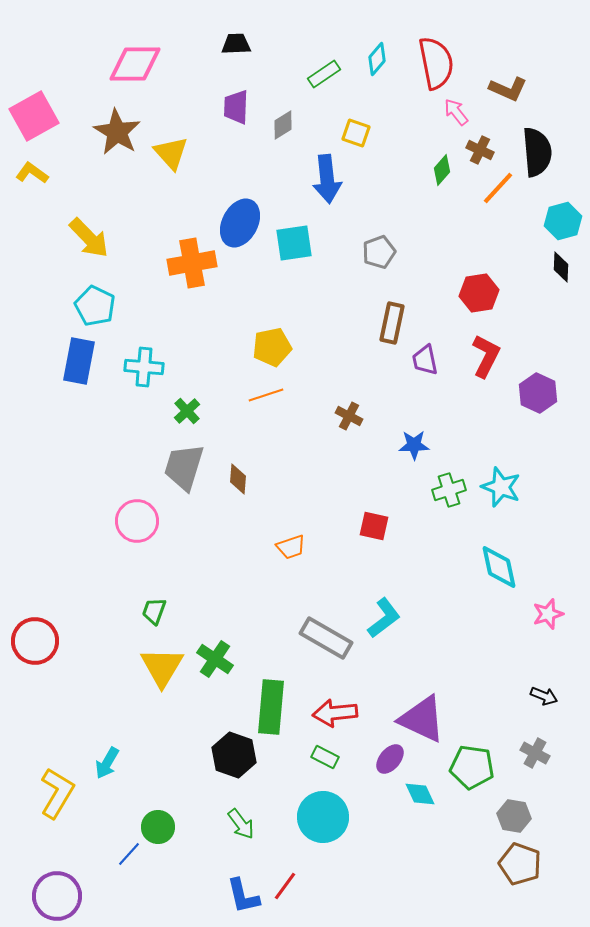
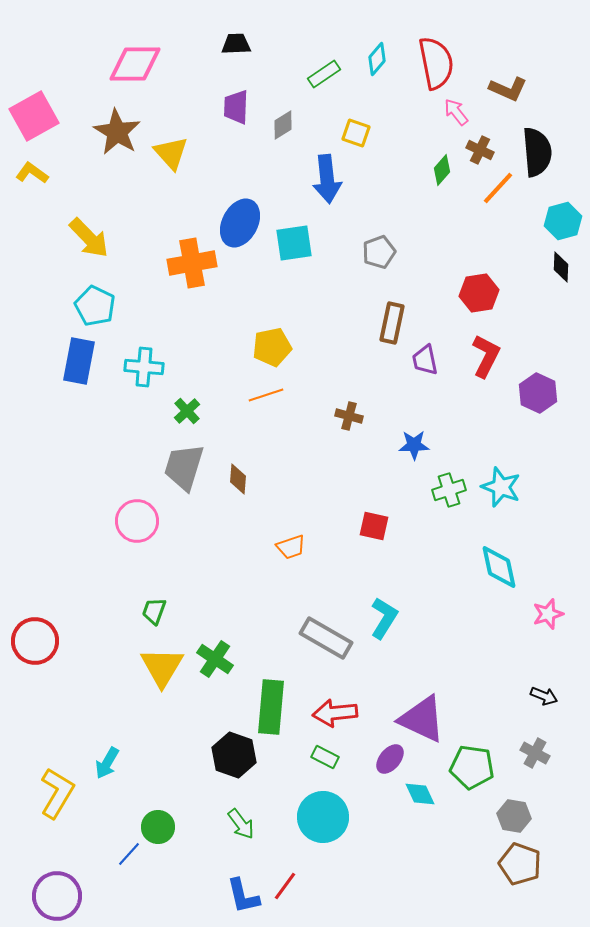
brown cross at (349, 416): rotated 12 degrees counterclockwise
cyan L-shape at (384, 618): rotated 21 degrees counterclockwise
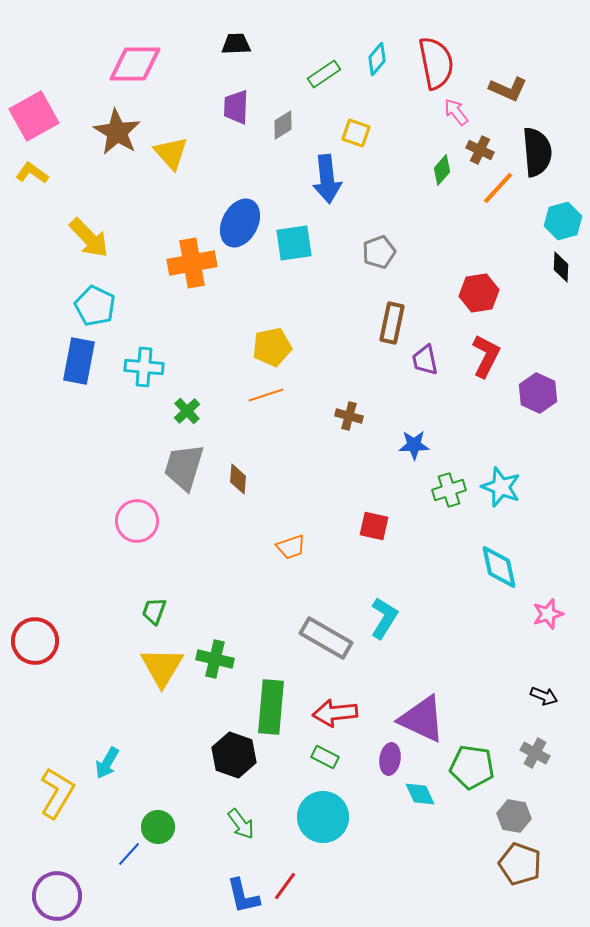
green cross at (215, 659): rotated 21 degrees counterclockwise
purple ellipse at (390, 759): rotated 32 degrees counterclockwise
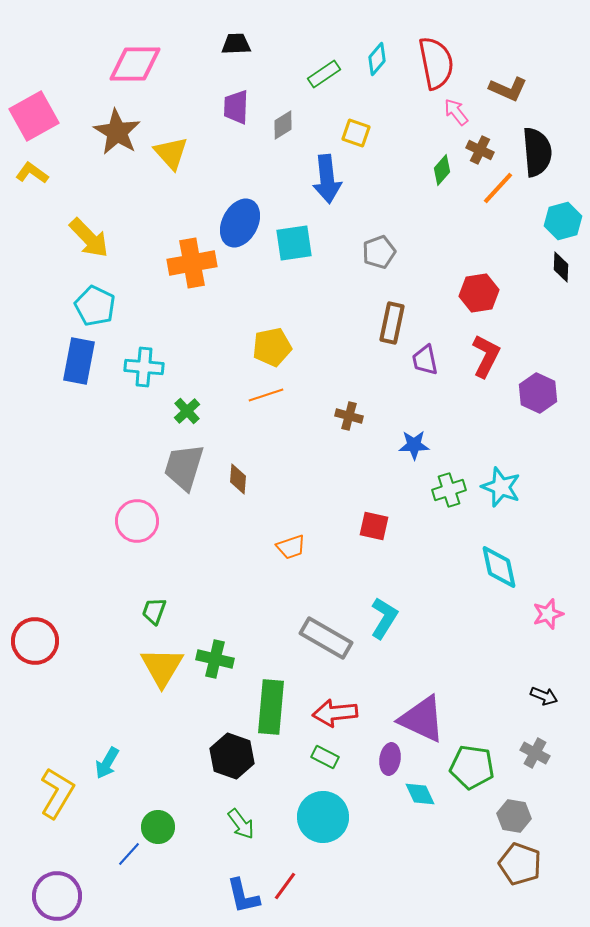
black hexagon at (234, 755): moved 2 px left, 1 px down
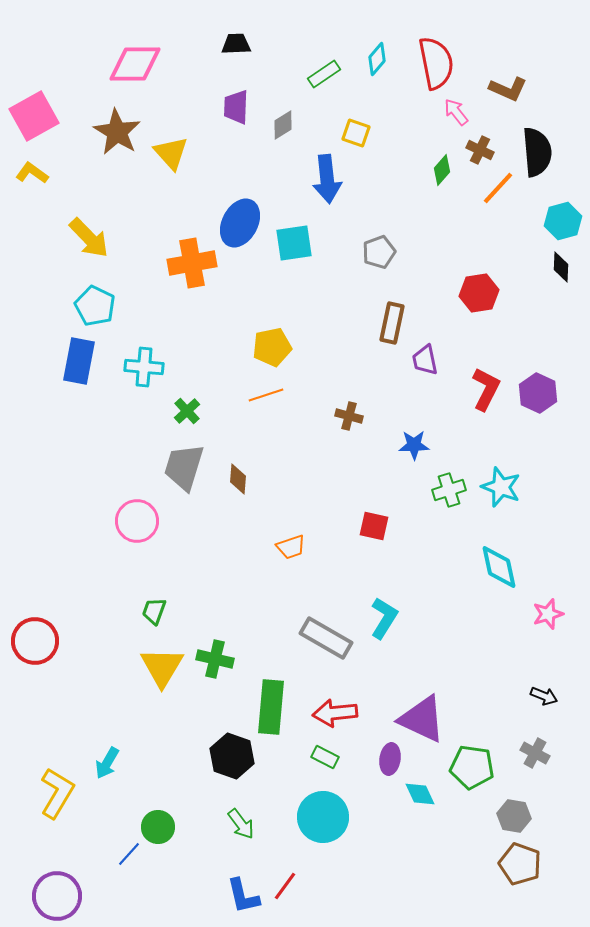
red L-shape at (486, 356): moved 33 px down
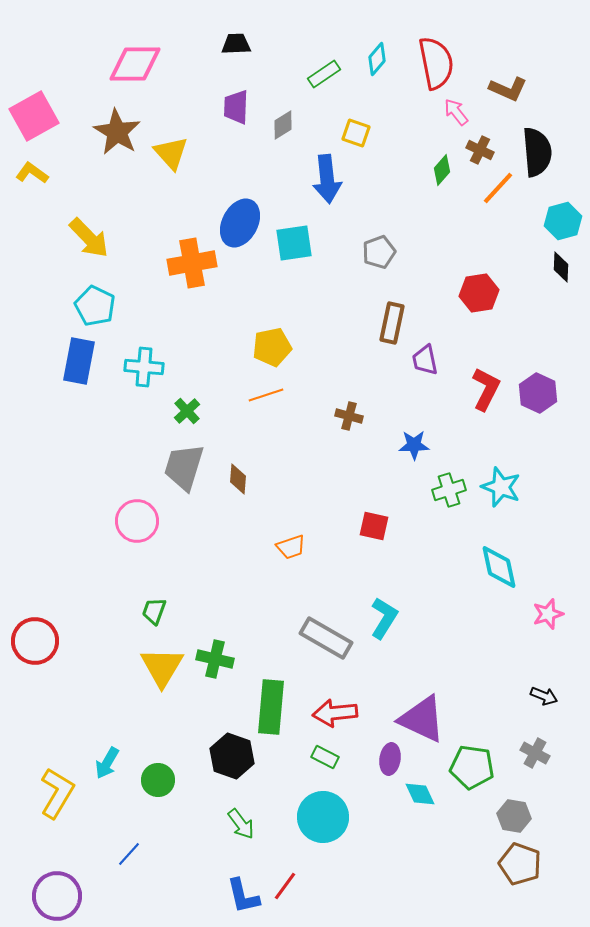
green circle at (158, 827): moved 47 px up
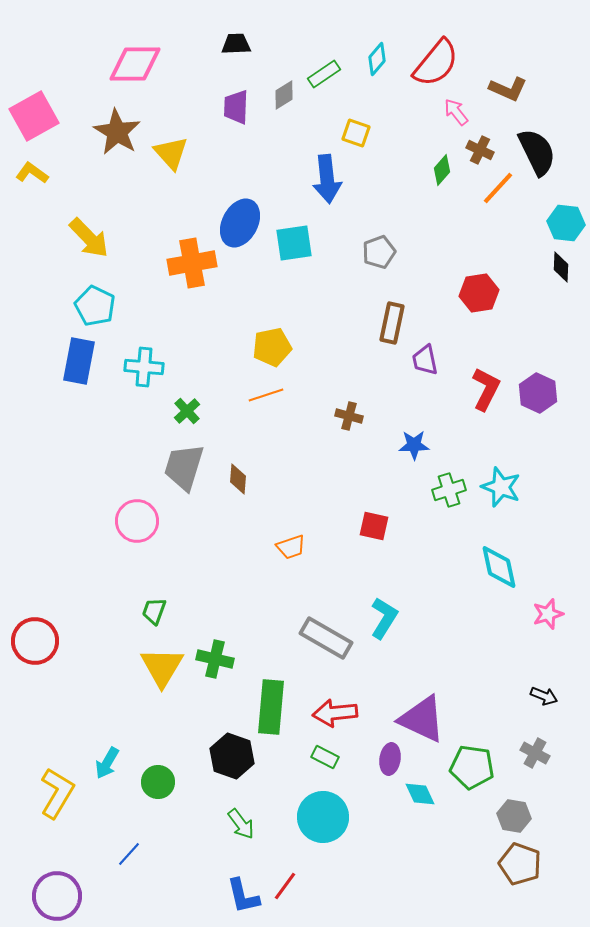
red semicircle at (436, 63): rotated 50 degrees clockwise
gray diamond at (283, 125): moved 1 px right, 30 px up
black semicircle at (537, 152): rotated 21 degrees counterclockwise
cyan hexagon at (563, 221): moved 3 px right, 2 px down; rotated 21 degrees clockwise
green circle at (158, 780): moved 2 px down
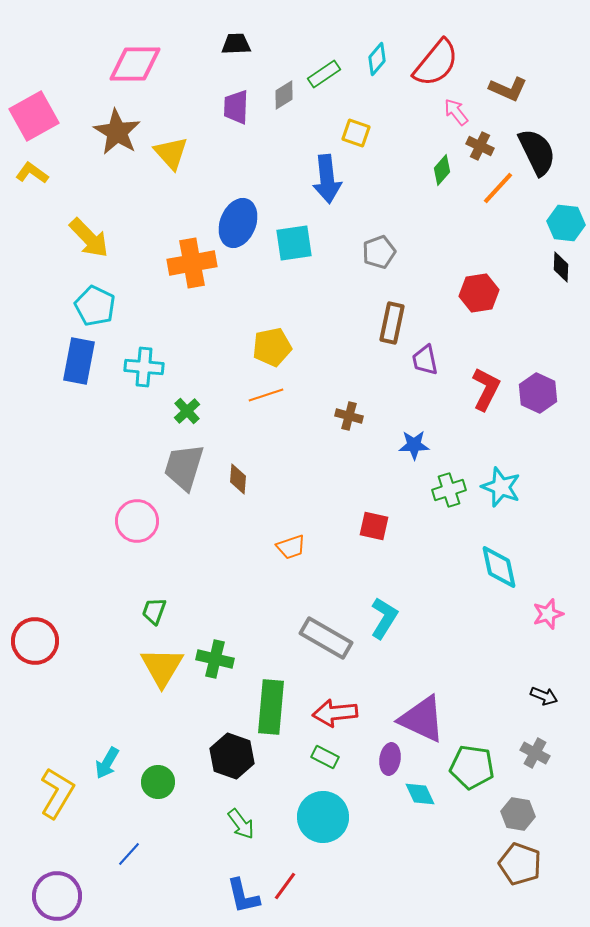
brown cross at (480, 150): moved 4 px up
blue ellipse at (240, 223): moved 2 px left; rotated 6 degrees counterclockwise
gray hexagon at (514, 816): moved 4 px right, 2 px up
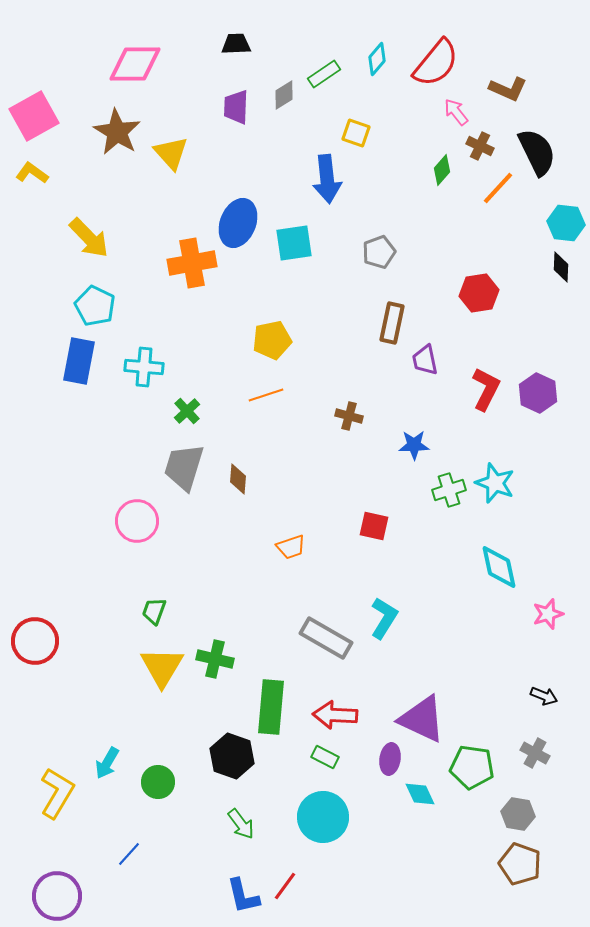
yellow pentagon at (272, 347): moved 7 px up
cyan star at (501, 487): moved 6 px left, 4 px up
red arrow at (335, 713): moved 2 px down; rotated 9 degrees clockwise
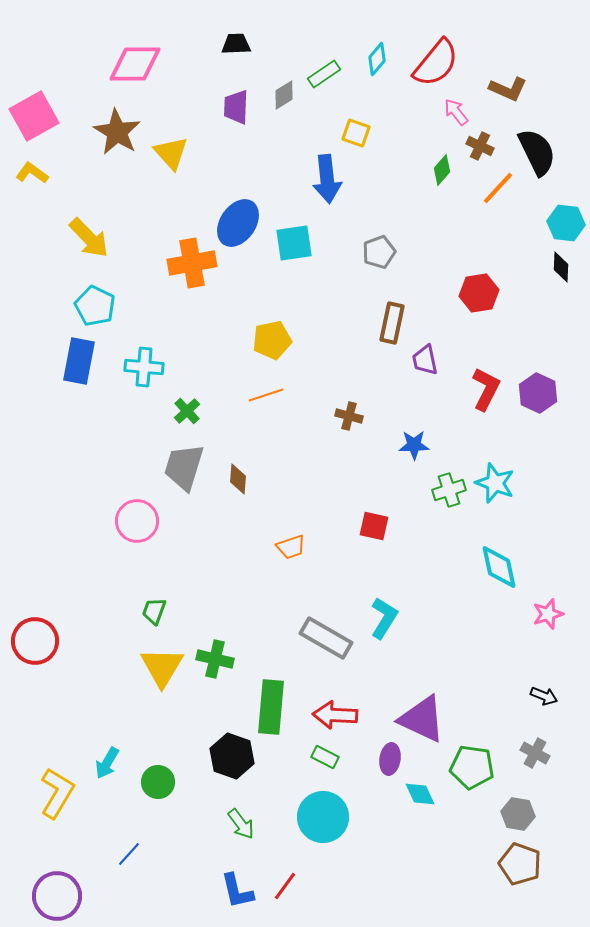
blue ellipse at (238, 223): rotated 12 degrees clockwise
blue L-shape at (243, 896): moved 6 px left, 5 px up
